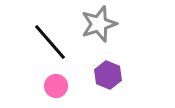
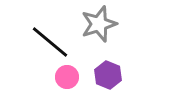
black line: rotated 9 degrees counterclockwise
pink circle: moved 11 px right, 9 px up
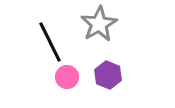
gray star: rotated 12 degrees counterclockwise
black line: rotated 24 degrees clockwise
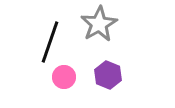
black line: rotated 45 degrees clockwise
pink circle: moved 3 px left
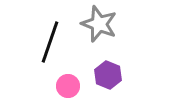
gray star: rotated 21 degrees counterclockwise
pink circle: moved 4 px right, 9 px down
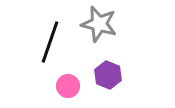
gray star: rotated 6 degrees counterclockwise
